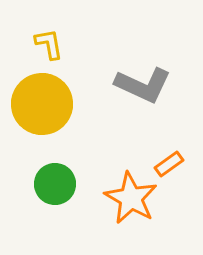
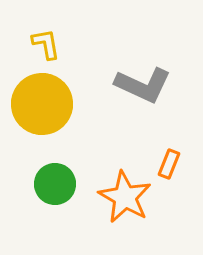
yellow L-shape: moved 3 px left
orange rectangle: rotated 32 degrees counterclockwise
orange star: moved 6 px left, 1 px up
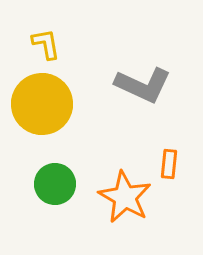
orange rectangle: rotated 16 degrees counterclockwise
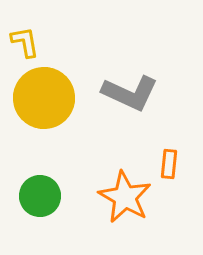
yellow L-shape: moved 21 px left, 2 px up
gray L-shape: moved 13 px left, 8 px down
yellow circle: moved 2 px right, 6 px up
green circle: moved 15 px left, 12 px down
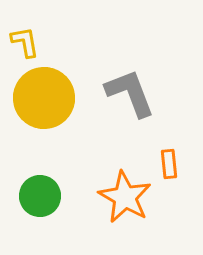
gray L-shape: rotated 136 degrees counterclockwise
orange rectangle: rotated 12 degrees counterclockwise
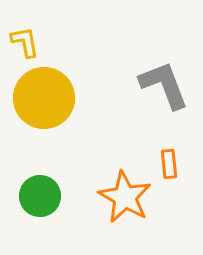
gray L-shape: moved 34 px right, 8 px up
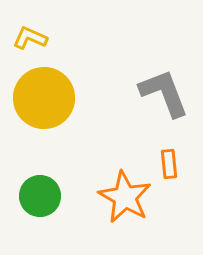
yellow L-shape: moved 5 px right, 4 px up; rotated 56 degrees counterclockwise
gray L-shape: moved 8 px down
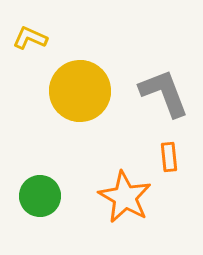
yellow circle: moved 36 px right, 7 px up
orange rectangle: moved 7 px up
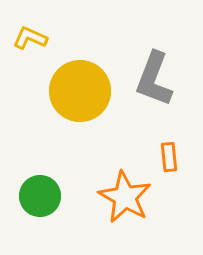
gray L-shape: moved 10 px left, 14 px up; rotated 138 degrees counterclockwise
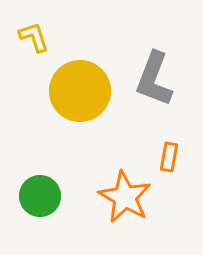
yellow L-shape: moved 4 px right, 1 px up; rotated 48 degrees clockwise
orange rectangle: rotated 16 degrees clockwise
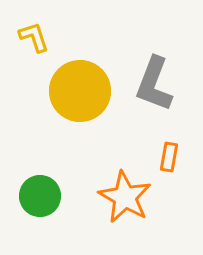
gray L-shape: moved 5 px down
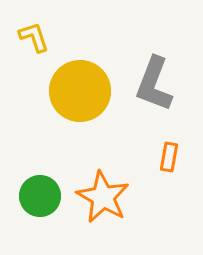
orange star: moved 22 px left
